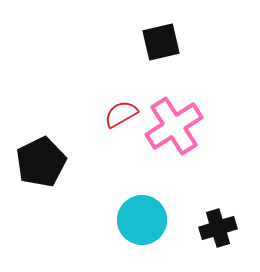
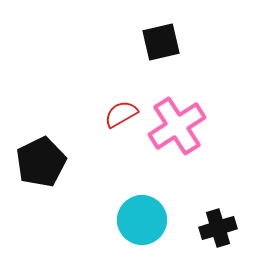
pink cross: moved 3 px right
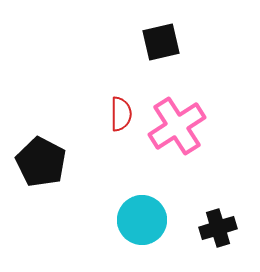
red semicircle: rotated 120 degrees clockwise
black pentagon: rotated 18 degrees counterclockwise
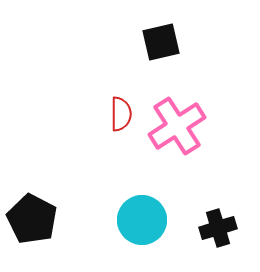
black pentagon: moved 9 px left, 57 px down
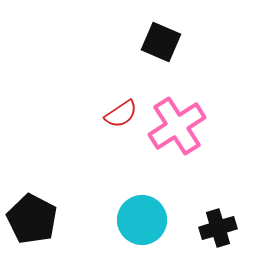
black square: rotated 36 degrees clockwise
red semicircle: rotated 56 degrees clockwise
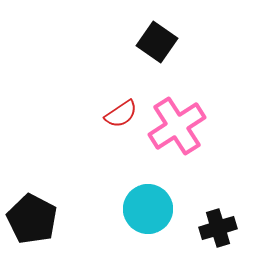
black square: moved 4 px left; rotated 12 degrees clockwise
cyan circle: moved 6 px right, 11 px up
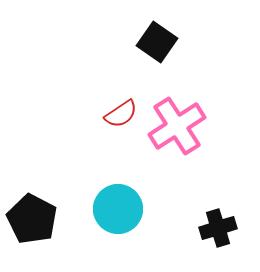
cyan circle: moved 30 px left
